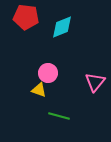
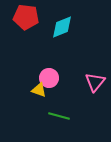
pink circle: moved 1 px right, 5 px down
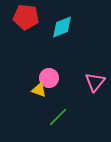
green line: moved 1 px left, 1 px down; rotated 60 degrees counterclockwise
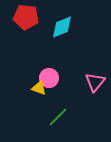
yellow triangle: moved 2 px up
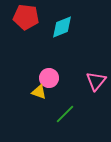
pink triangle: moved 1 px right, 1 px up
yellow triangle: moved 4 px down
green line: moved 7 px right, 3 px up
